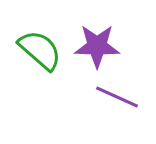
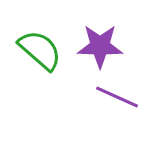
purple star: moved 3 px right
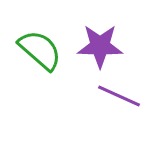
purple line: moved 2 px right, 1 px up
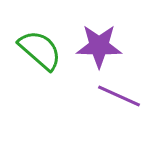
purple star: moved 1 px left
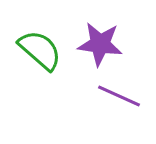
purple star: moved 1 px right, 2 px up; rotated 6 degrees clockwise
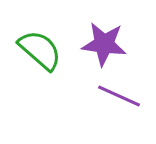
purple star: moved 4 px right
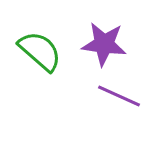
green semicircle: moved 1 px down
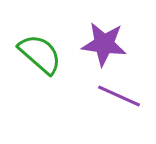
green semicircle: moved 3 px down
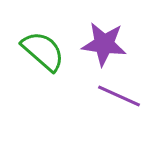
green semicircle: moved 3 px right, 3 px up
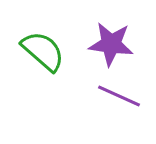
purple star: moved 7 px right
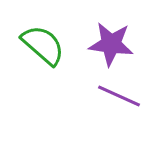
green semicircle: moved 6 px up
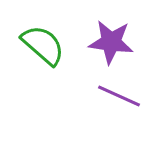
purple star: moved 2 px up
